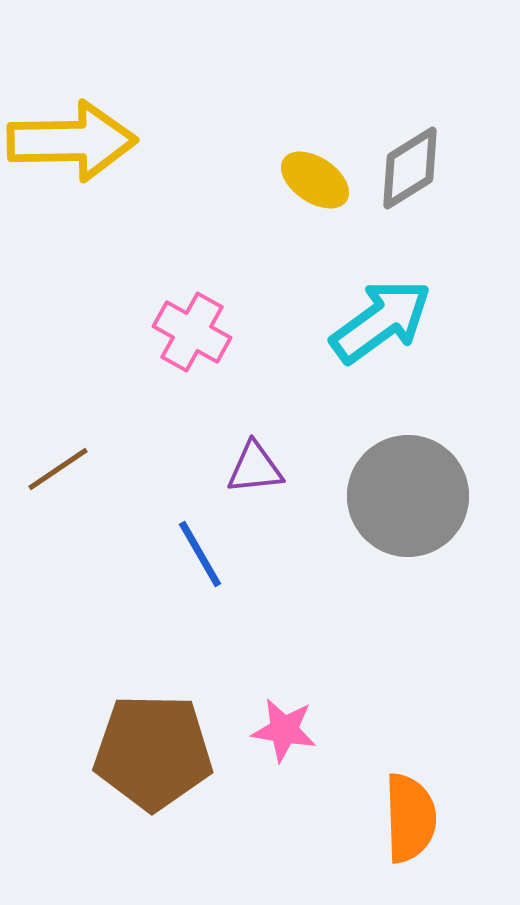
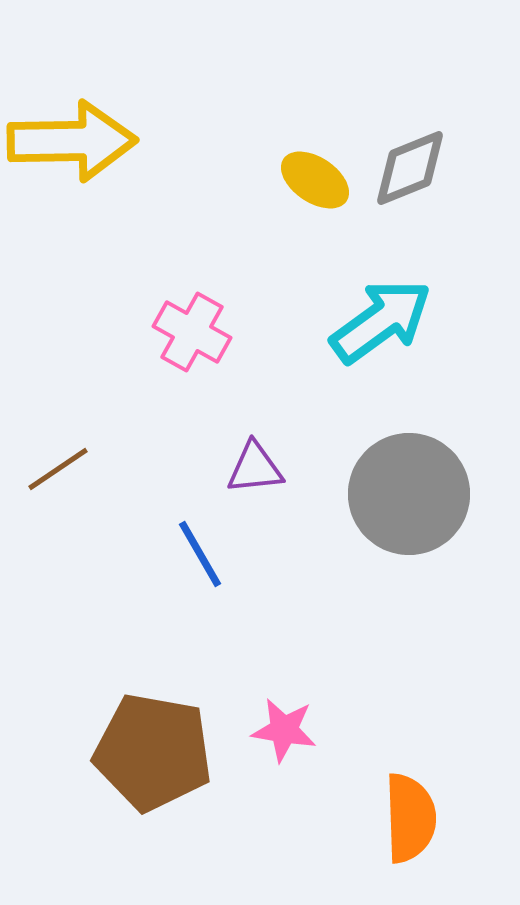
gray diamond: rotated 10 degrees clockwise
gray circle: moved 1 px right, 2 px up
brown pentagon: rotated 9 degrees clockwise
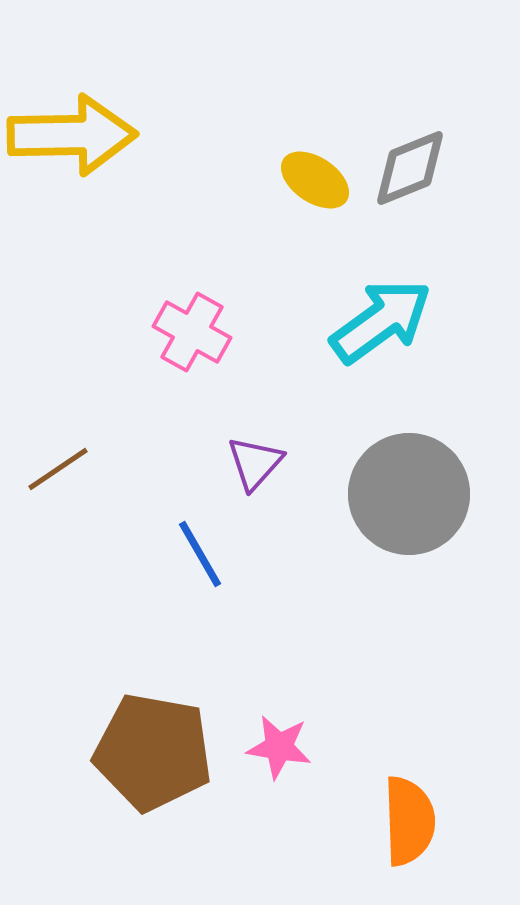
yellow arrow: moved 6 px up
purple triangle: moved 5 px up; rotated 42 degrees counterclockwise
pink star: moved 5 px left, 17 px down
orange semicircle: moved 1 px left, 3 px down
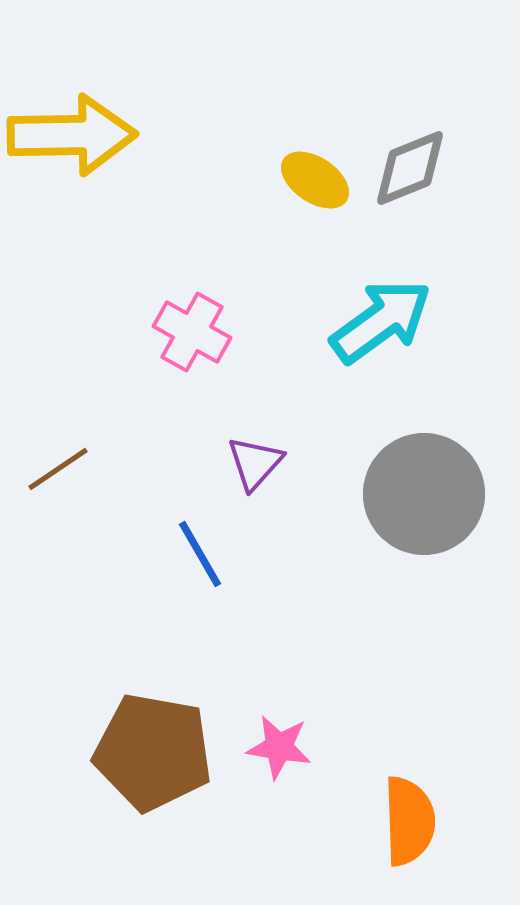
gray circle: moved 15 px right
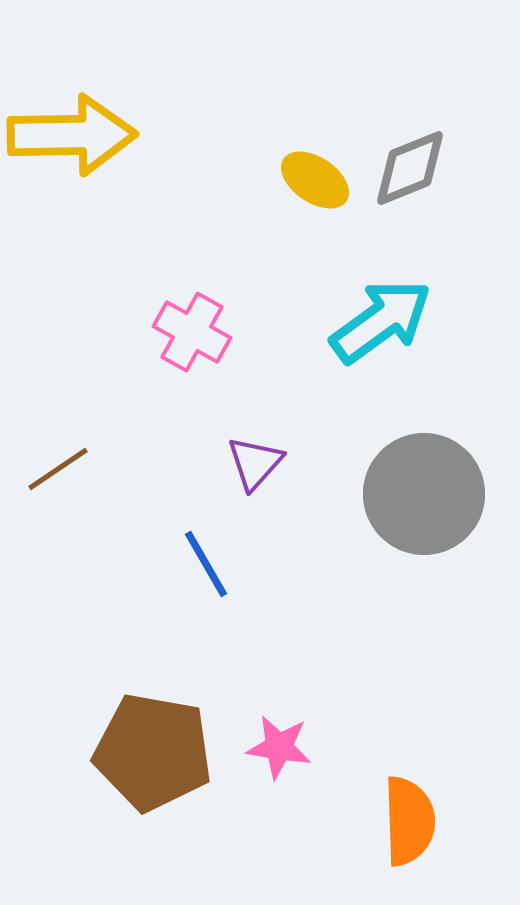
blue line: moved 6 px right, 10 px down
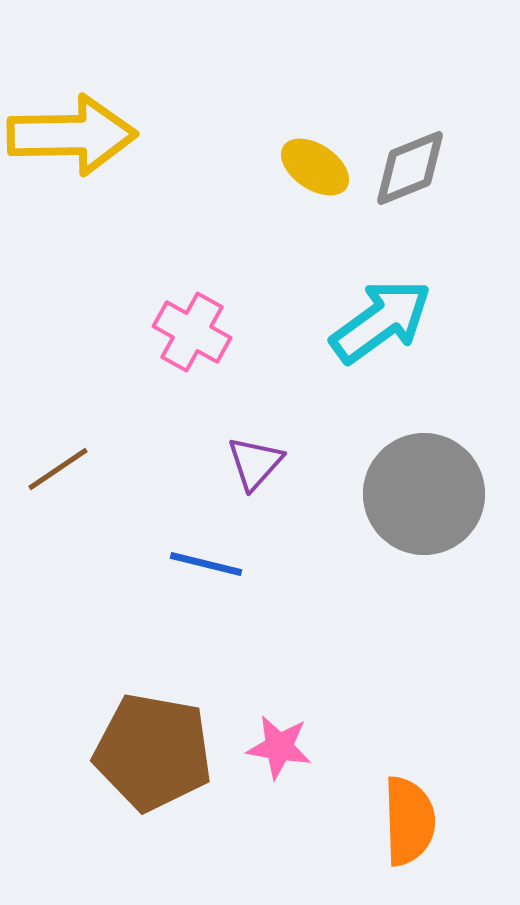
yellow ellipse: moved 13 px up
blue line: rotated 46 degrees counterclockwise
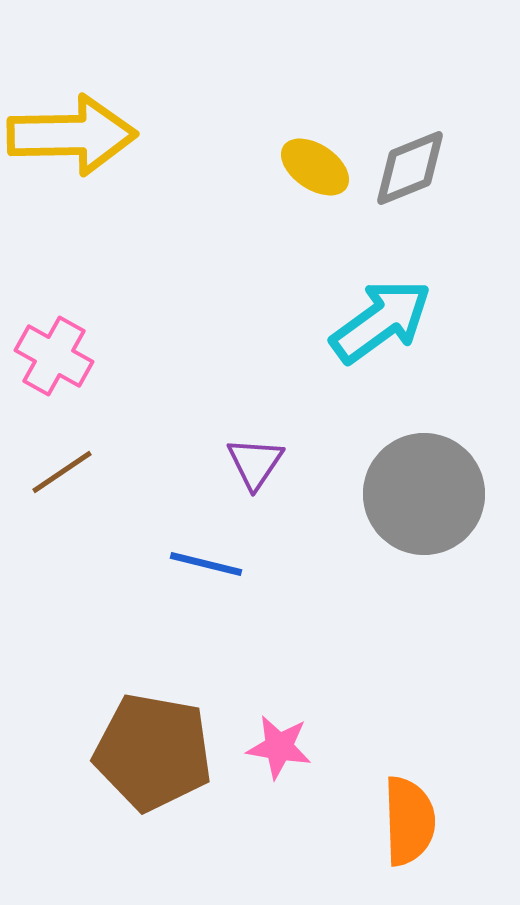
pink cross: moved 138 px left, 24 px down
purple triangle: rotated 8 degrees counterclockwise
brown line: moved 4 px right, 3 px down
